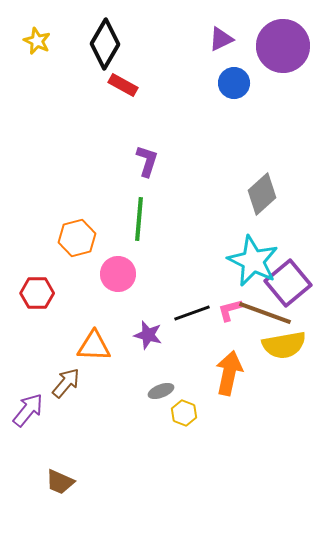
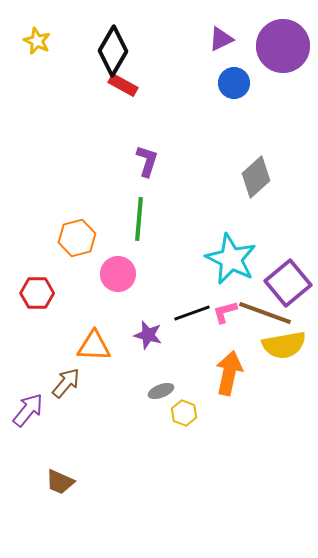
black diamond: moved 8 px right, 7 px down
gray diamond: moved 6 px left, 17 px up
cyan star: moved 22 px left, 2 px up
pink L-shape: moved 5 px left, 2 px down
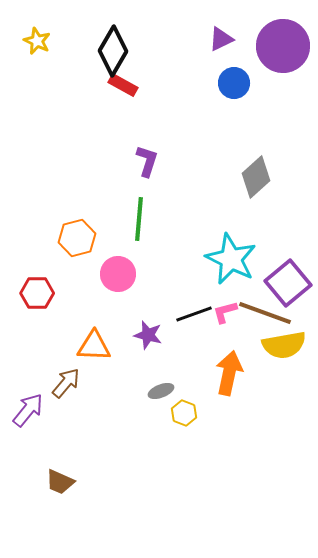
black line: moved 2 px right, 1 px down
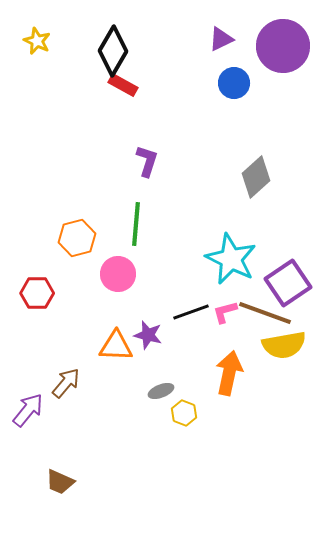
green line: moved 3 px left, 5 px down
purple square: rotated 6 degrees clockwise
black line: moved 3 px left, 2 px up
orange triangle: moved 22 px right
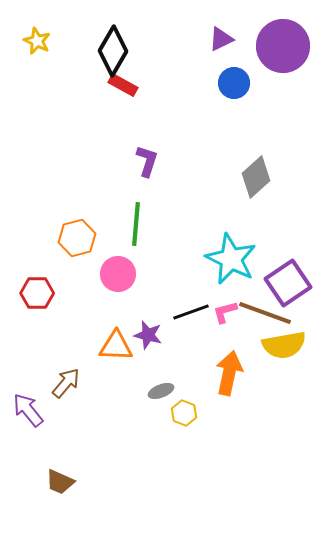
purple arrow: rotated 78 degrees counterclockwise
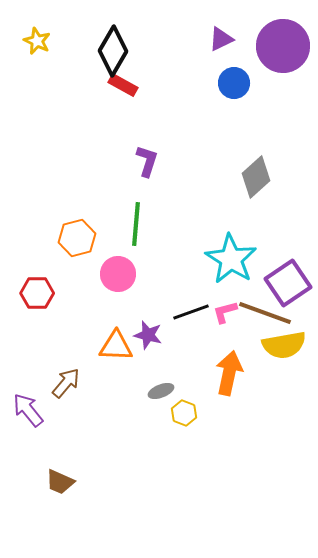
cyan star: rotated 6 degrees clockwise
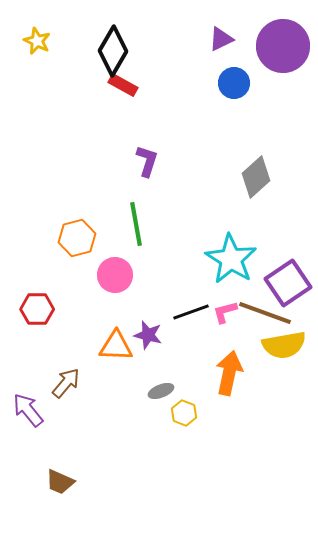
green line: rotated 15 degrees counterclockwise
pink circle: moved 3 px left, 1 px down
red hexagon: moved 16 px down
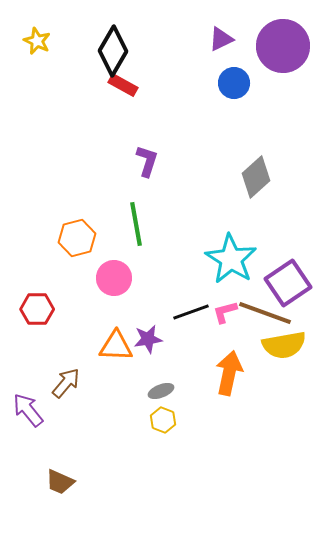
pink circle: moved 1 px left, 3 px down
purple star: moved 4 px down; rotated 24 degrees counterclockwise
yellow hexagon: moved 21 px left, 7 px down
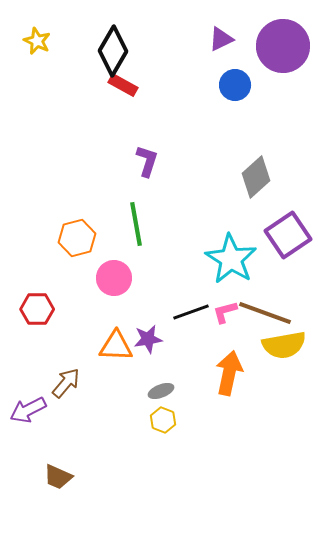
blue circle: moved 1 px right, 2 px down
purple square: moved 48 px up
purple arrow: rotated 78 degrees counterclockwise
brown trapezoid: moved 2 px left, 5 px up
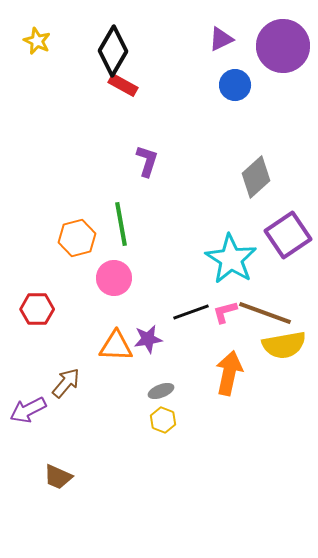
green line: moved 15 px left
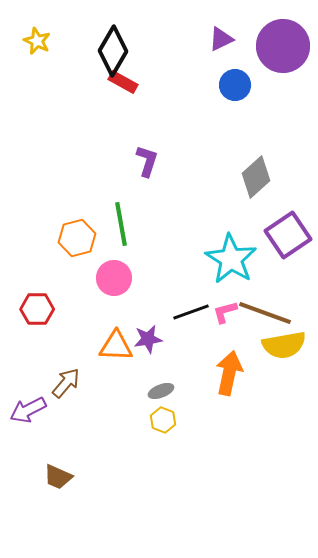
red rectangle: moved 3 px up
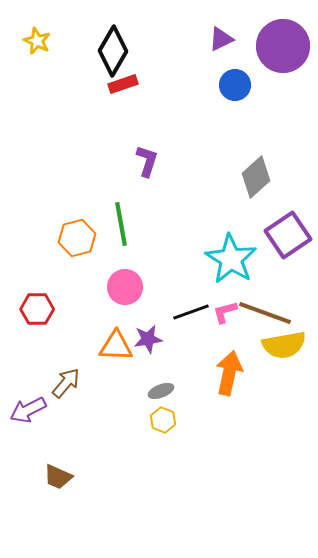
red rectangle: moved 2 px down; rotated 48 degrees counterclockwise
pink circle: moved 11 px right, 9 px down
